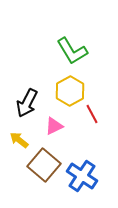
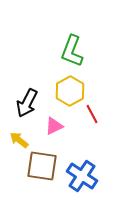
green L-shape: rotated 52 degrees clockwise
brown square: moved 2 px left, 1 px down; rotated 32 degrees counterclockwise
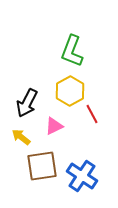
yellow arrow: moved 2 px right, 3 px up
brown square: rotated 16 degrees counterclockwise
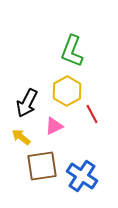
yellow hexagon: moved 3 px left
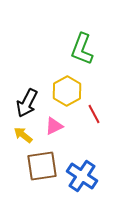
green L-shape: moved 10 px right, 2 px up
red line: moved 2 px right
yellow arrow: moved 2 px right, 2 px up
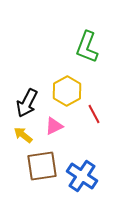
green L-shape: moved 5 px right, 2 px up
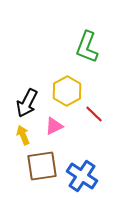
red line: rotated 18 degrees counterclockwise
yellow arrow: rotated 30 degrees clockwise
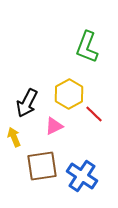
yellow hexagon: moved 2 px right, 3 px down
yellow arrow: moved 9 px left, 2 px down
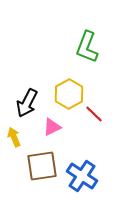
pink triangle: moved 2 px left, 1 px down
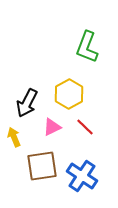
red line: moved 9 px left, 13 px down
